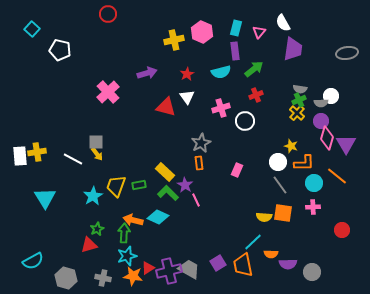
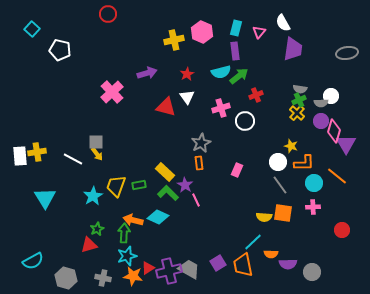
green arrow at (254, 69): moved 15 px left, 7 px down
pink cross at (108, 92): moved 4 px right
pink diamond at (327, 138): moved 7 px right, 7 px up
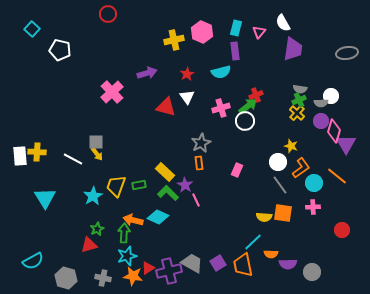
green arrow at (239, 76): moved 9 px right, 30 px down
yellow cross at (37, 152): rotated 12 degrees clockwise
orange L-shape at (304, 163): moved 3 px left, 5 px down; rotated 35 degrees counterclockwise
gray trapezoid at (189, 269): moved 3 px right, 6 px up
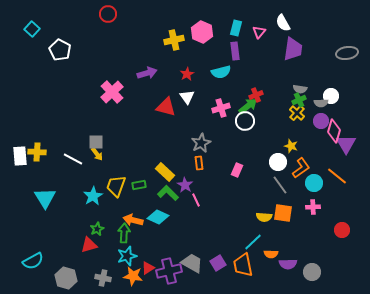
white pentagon at (60, 50): rotated 15 degrees clockwise
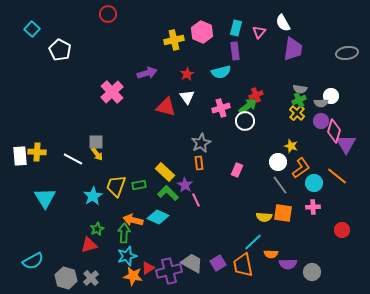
gray cross at (103, 278): moved 12 px left; rotated 35 degrees clockwise
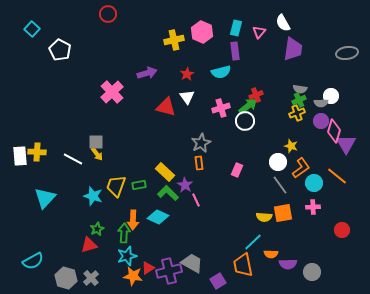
yellow cross at (297, 113): rotated 28 degrees clockwise
cyan star at (93, 196): rotated 24 degrees counterclockwise
cyan triangle at (45, 198): rotated 15 degrees clockwise
orange square at (283, 213): rotated 18 degrees counterclockwise
orange arrow at (133, 220): rotated 102 degrees counterclockwise
purple square at (218, 263): moved 18 px down
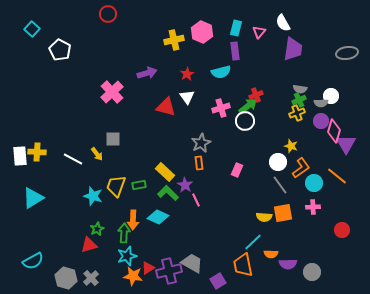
gray square at (96, 142): moved 17 px right, 3 px up
cyan triangle at (45, 198): moved 12 px left; rotated 15 degrees clockwise
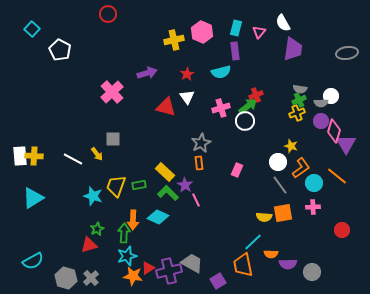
yellow cross at (37, 152): moved 3 px left, 4 px down
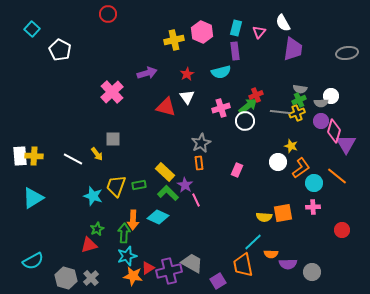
gray line at (280, 185): moved 73 px up; rotated 48 degrees counterclockwise
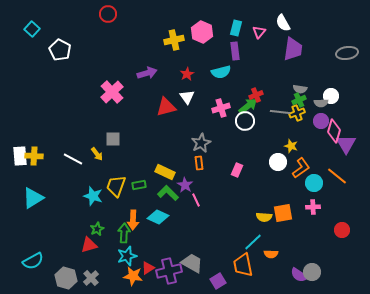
red triangle at (166, 107): rotated 30 degrees counterclockwise
yellow rectangle at (165, 172): rotated 18 degrees counterclockwise
purple semicircle at (288, 264): moved 11 px right, 11 px down; rotated 36 degrees clockwise
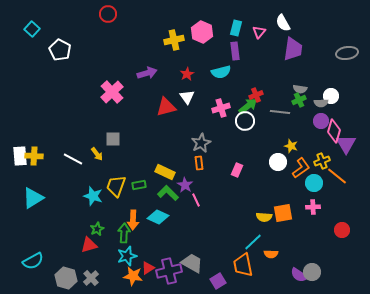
yellow cross at (297, 113): moved 25 px right, 48 px down
